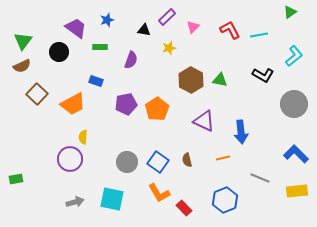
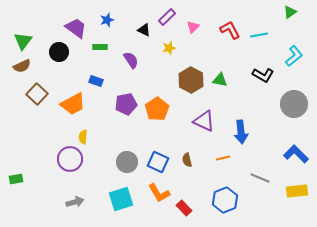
black triangle at (144, 30): rotated 16 degrees clockwise
purple semicircle at (131, 60): rotated 54 degrees counterclockwise
blue square at (158, 162): rotated 10 degrees counterclockwise
cyan square at (112, 199): moved 9 px right; rotated 30 degrees counterclockwise
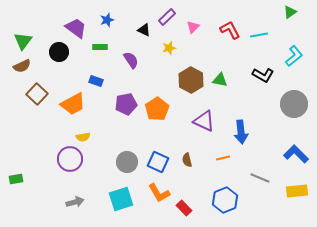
yellow semicircle at (83, 137): rotated 104 degrees counterclockwise
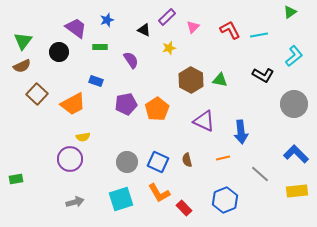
gray line at (260, 178): moved 4 px up; rotated 18 degrees clockwise
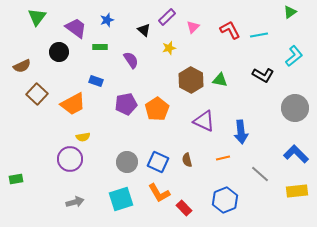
black triangle at (144, 30): rotated 16 degrees clockwise
green triangle at (23, 41): moved 14 px right, 24 px up
gray circle at (294, 104): moved 1 px right, 4 px down
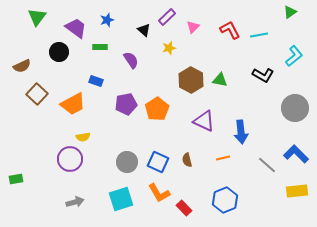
gray line at (260, 174): moved 7 px right, 9 px up
